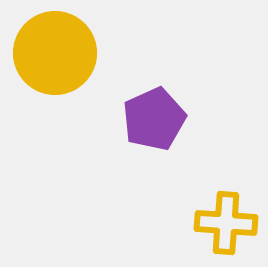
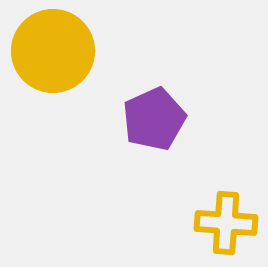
yellow circle: moved 2 px left, 2 px up
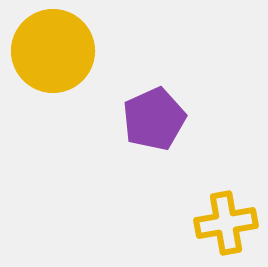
yellow cross: rotated 14 degrees counterclockwise
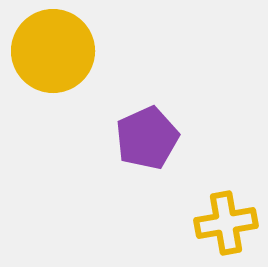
purple pentagon: moved 7 px left, 19 px down
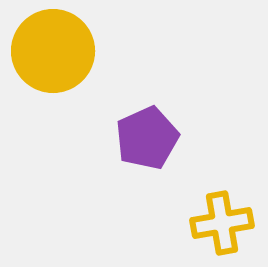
yellow cross: moved 4 px left
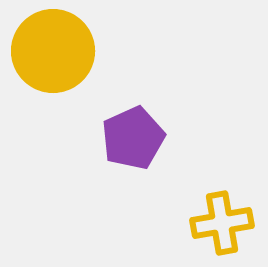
purple pentagon: moved 14 px left
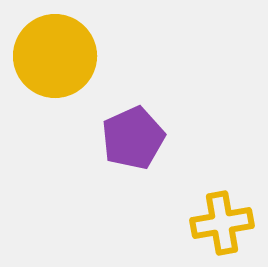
yellow circle: moved 2 px right, 5 px down
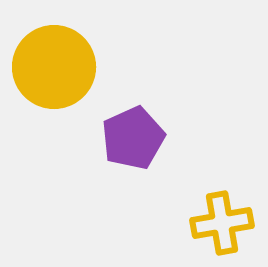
yellow circle: moved 1 px left, 11 px down
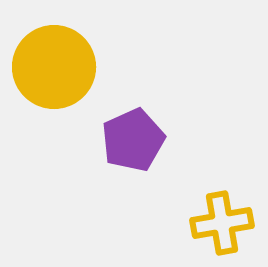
purple pentagon: moved 2 px down
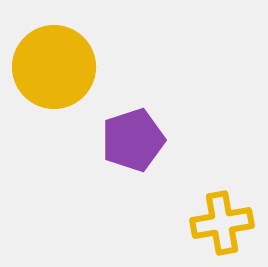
purple pentagon: rotated 6 degrees clockwise
